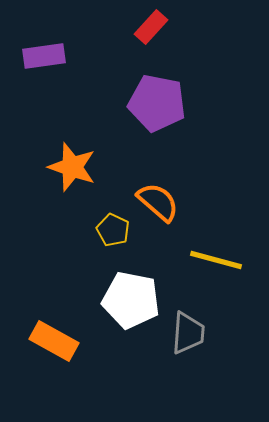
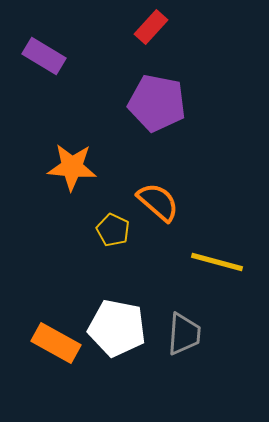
purple rectangle: rotated 39 degrees clockwise
orange star: rotated 15 degrees counterclockwise
yellow line: moved 1 px right, 2 px down
white pentagon: moved 14 px left, 28 px down
gray trapezoid: moved 4 px left, 1 px down
orange rectangle: moved 2 px right, 2 px down
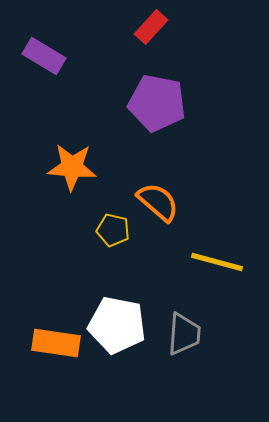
yellow pentagon: rotated 12 degrees counterclockwise
white pentagon: moved 3 px up
orange rectangle: rotated 21 degrees counterclockwise
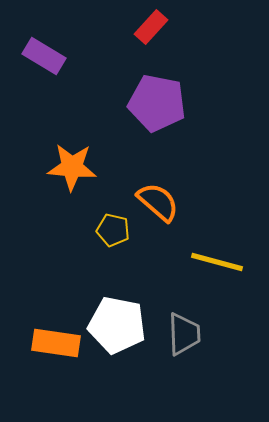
gray trapezoid: rotated 6 degrees counterclockwise
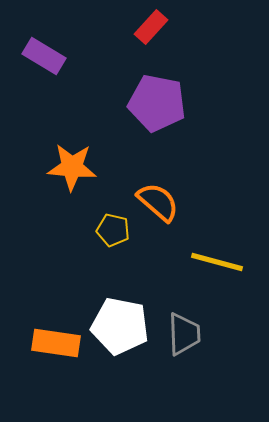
white pentagon: moved 3 px right, 1 px down
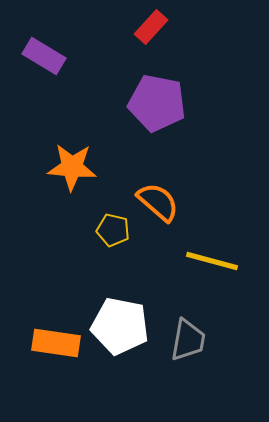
yellow line: moved 5 px left, 1 px up
gray trapezoid: moved 4 px right, 6 px down; rotated 12 degrees clockwise
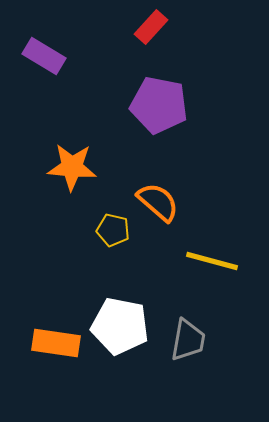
purple pentagon: moved 2 px right, 2 px down
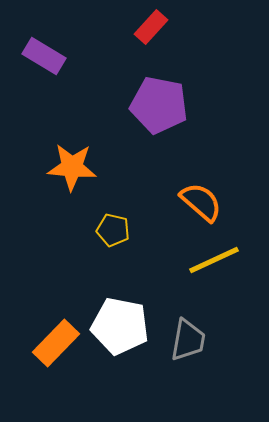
orange semicircle: moved 43 px right
yellow line: moved 2 px right, 1 px up; rotated 40 degrees counterclockwise
orange rectangle: rotated 54 degrees counterclockwise
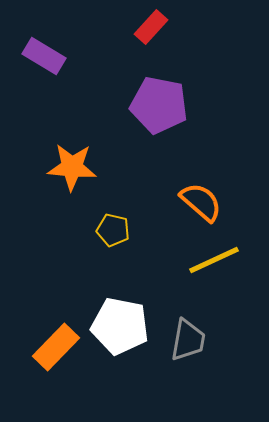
orange rectangle: moved 4 px down
